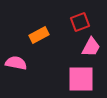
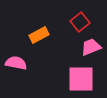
red square: rotated 18 degrees counterclockwise
pink trapezoid: rotated 140 degrees counterclockwise
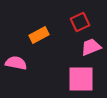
red square: rotated 12 degrees clockwise
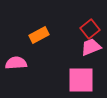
red square: moved 10 px right, 7 px down; rotated 12 degrees counterclockwise
pink semicircle: rotated 15 degrees counterclockwise
pink square: moved 1 px down
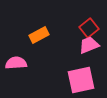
red square: moved 1 px left, 1 px up
pink trapezoid: moved 2 px left, 2 px up
pink square: rotated 12 degrees counterclockwise
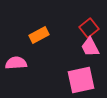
pink trapezoid: moved 1 px right, 2 px down; rotated 95 degrees counterclockwise
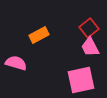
pink semicircle: rotated 20 degrees clockwise
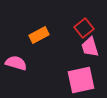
red square: moved 5 px left
pink trapezoid: rotated 10 degrees clockwise
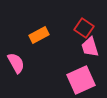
red square: rotated 18 degrees counterclockwise
pink semicircle: rotated 45 degrees clockwise
pink square: rotated 12 degrees counterclockwise
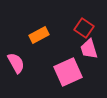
pink trapezoid: moved 1 px left, 2 px down
pink square: moved 13 px left, 8 px up
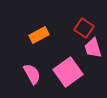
pink trapezoid: moved 4 px right, 1 px up
pink semicircle: moved 16 px right, 11 px down
pink square: rotated 12 degrees counterclockwise
